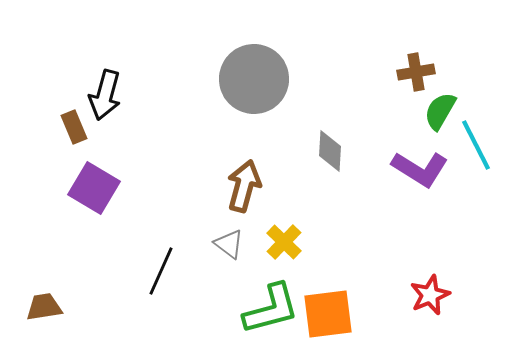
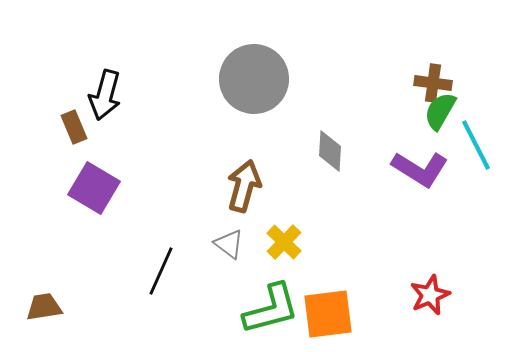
brown cross: moved 17 px right, 11 px down; rotated 18 degrees clockwise
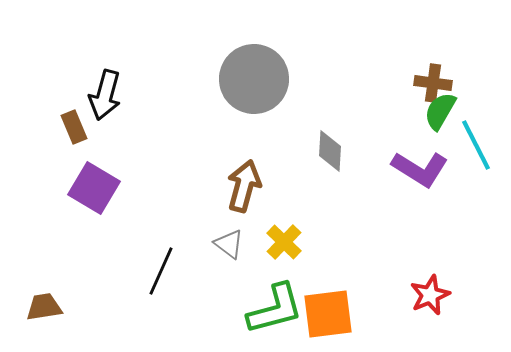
green L-shape: moved 4 px right
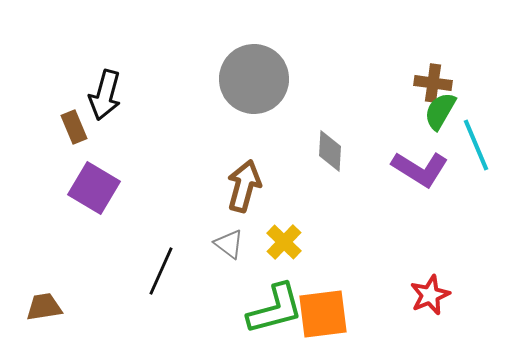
cyan line: rotated 4 degrees clockwise
orange square: moved 5 px left
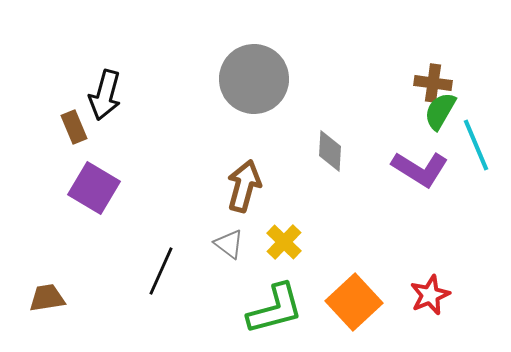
brown trapezoid: moved 3 px right, 9 px up
orange square: moved 31 px right, 12 px up; rotated 36 degrees counterclockwise
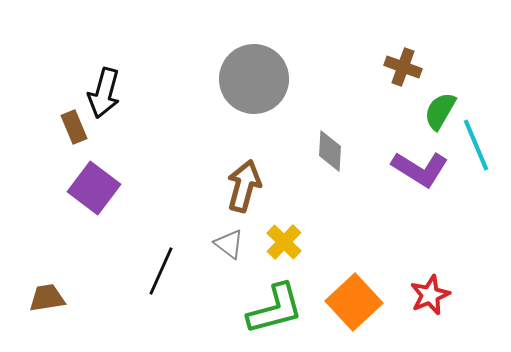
brown cross: moved 30 px left, 16 px up; rotated 12 degrees clockwise
black arrow: moved 1 px left, 2 px up
purple square: rotated 6 degrees clockwise
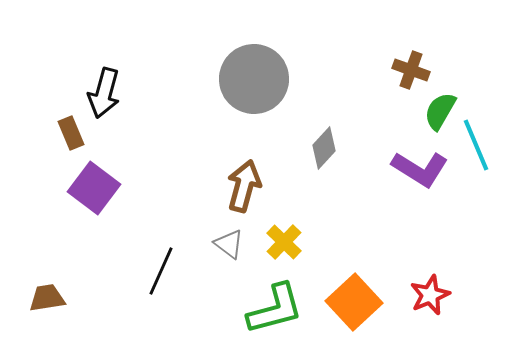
brown cross: moved 8 px right, 3 px down
brown rectangle: moved 3 px left, 6 px down
gray diamond: moved 6 px left, 3 px up; rotated 39 degrees clockwise
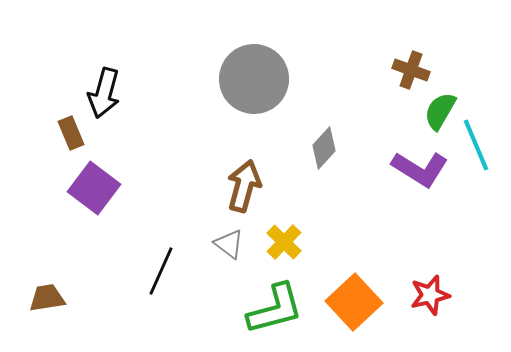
red star: rotated 9 degrees clockwise
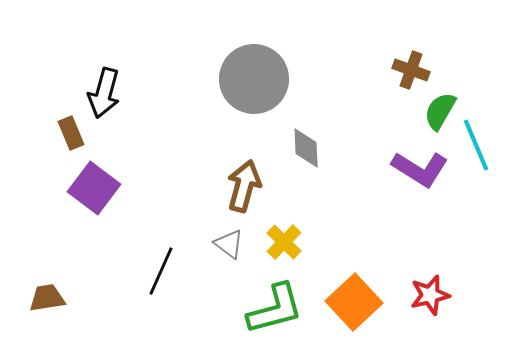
gray diamond: moved 18 px left; rotated 45 degrees counterclockwise
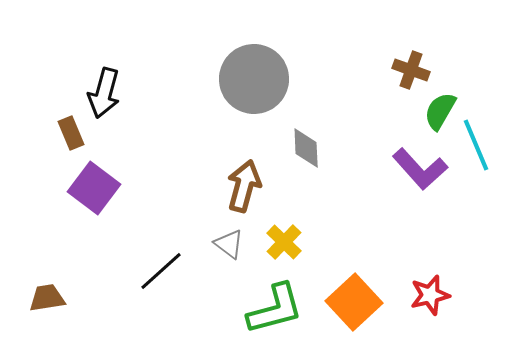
purple L-shape: rotated 16 degrees clockwise
black line: rotated 24 degrees clockwise
